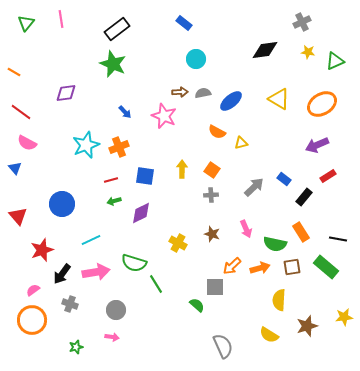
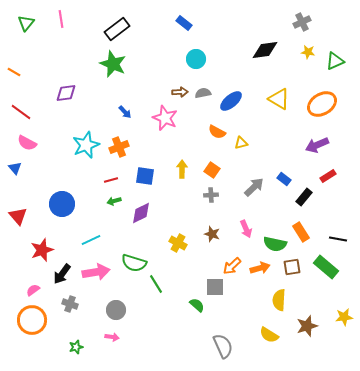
pink star at (164, 116): moved 1 px right, 2 px down
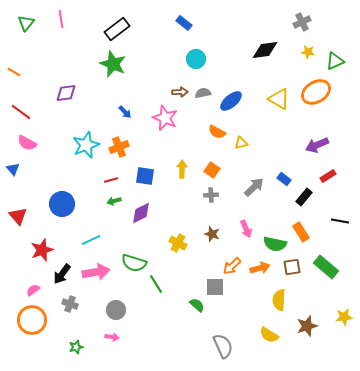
orange ellipse at (322, 104): moved 6 px left, 12 px up
blue triangle at (15, 168): moved 2 px left, 1 px down
black line at (338, 239): moved 2 px right, 18 px up
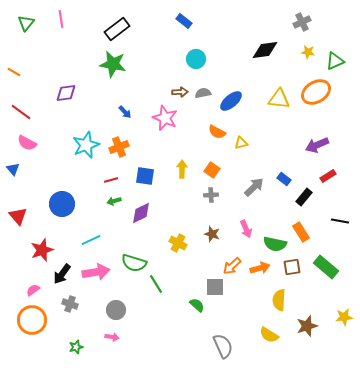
blue rectangle at (184, 23): moved 2 px up
green star at (113, 64): rotated 12 degrees counterclockwise
yellow triangle at (279, 99): rotated 25 degrees counterclockwise
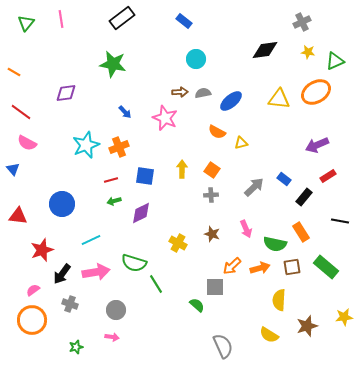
black rectangle at (117, 29): moved 5 px right, 11 px up
red triangle at (18, 216): rotated 42 degrees counterclockwise
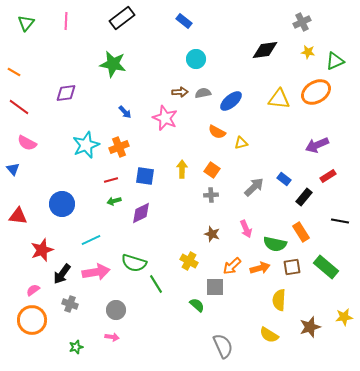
pink line at (61, 19): moved 5 px right, 2 px down; rotated 12 degrees clockwise
red line at (21, 112): moved 2 px left, 5 px up
yellow cross at (178, 243): moved 11 px right, 18 px down
brown star at (307, 326): moved 3 px right, 1 px down
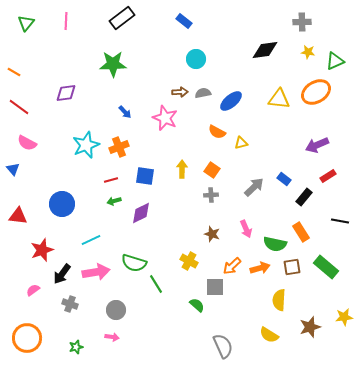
gray cross at (302, 22): rotated 24 degrees clockwise
green star at (113, 64): rotated 12 degrees counterclockwise
orange circle at (32, 320): moved 5 px left, 18 px down
